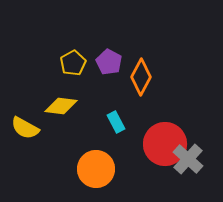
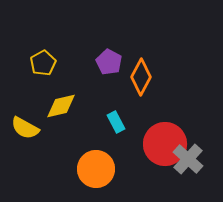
yellow pentagon: moved 30 px left
yellow diamond: rotated 20 degrees counterclockwise
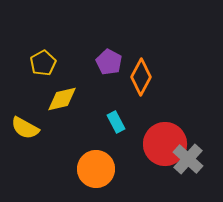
yellow diamond: moved 1 px right, 7 px up
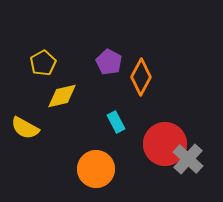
yellow diamond: moved 3 px up
